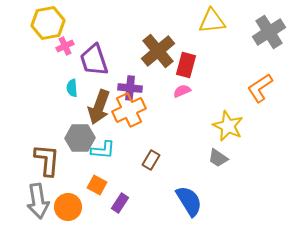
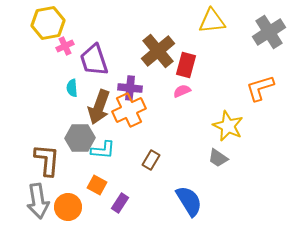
orange L-shape: rotated 16 degrees clockwise
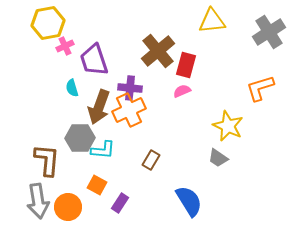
cyan semicircle: rotated 12 degrees counterclockwise
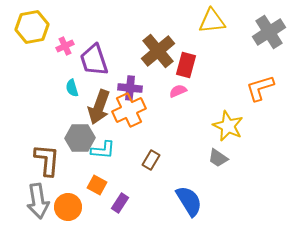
yellow hexagon: moved 16 px left, 4 px down
pink semicircle: moved 4 px left
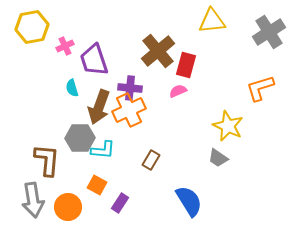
gray arrow: moved 5 px left, 1 px up
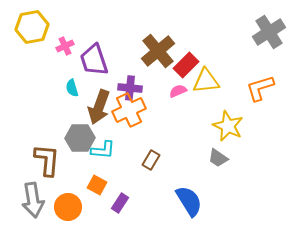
yellow triangle: moved 6 px left, 60 px down
red rectangle: rotated 30 degrees clockwise
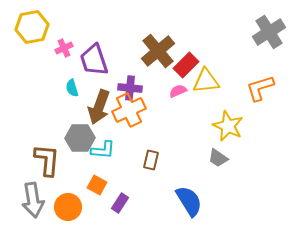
pink cross: moved 1 px left, 2 px down
brown rectangle: rotated 18 degrees counterclockwise
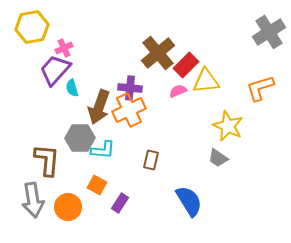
brown cross: moved 2 px down
purple trapezoid: moved 39 px left, 10 px down; rotated 60 degrees clockwise
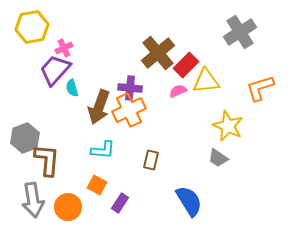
gray cross: moved 29 px left
gray hexagon: moved 55 px left; rotated 20 degrees counterclockwise
